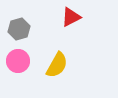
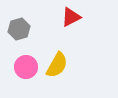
pink circle: moved 8 px right, 6 px down
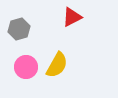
red triangle: moved 1 px right
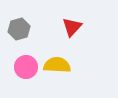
red triangle: moved 10 px down; rotated 20 degrees counterclockwise
yellow semicircle: rotated 116 degrees counterclockwise
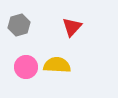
gray hexagon: moved 4 px up
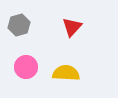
yellow semicircle: moved 9 px right, 8 px down
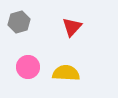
gray hexagon: moved 3 px up
pink circle: moved 2 px right
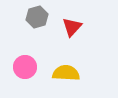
gray hexagon: moved 18 px right, 5 px up
pink circle: moved 3 px left
